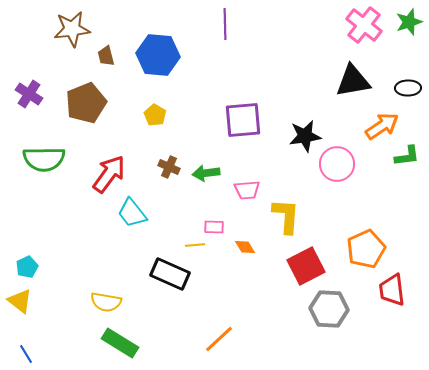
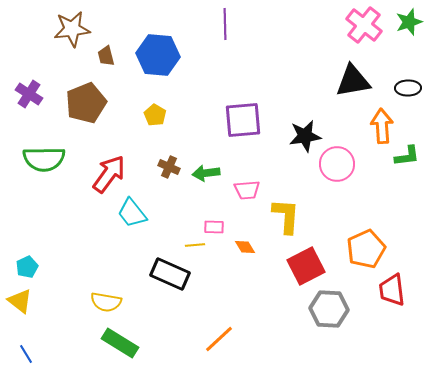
orange arrow: rotated 60 degrees counterclockwise
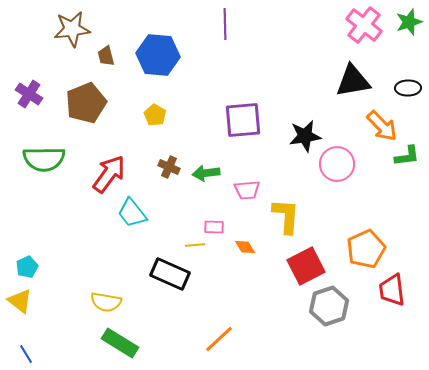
orange arrow: rotated 140 degrees clockwise
gray hexagon: moved 3 px up; rotated 21 degrees counterclockwise
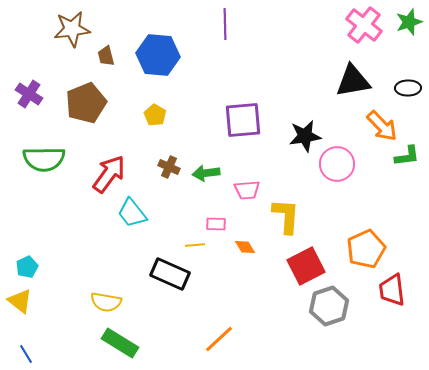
pink rectangle: moved 2 px right, 3 px up
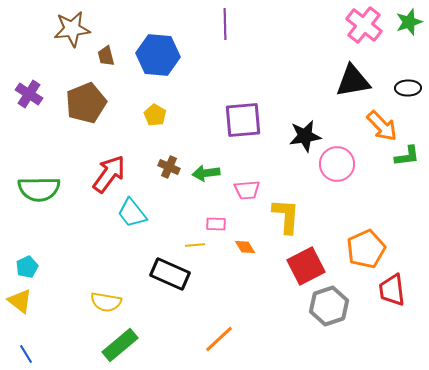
green semicircle: moved 5 px left, 30 px down
green rectangle: moved 2 px down; rotated 72 degrees counterclockwise
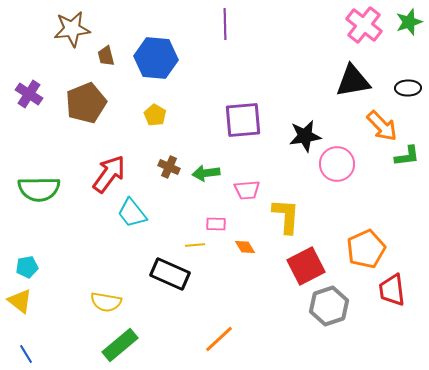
blue hexagon: moved 2 px left, 3 px down
cyan pentagon: rotated 15 degrees clockwise
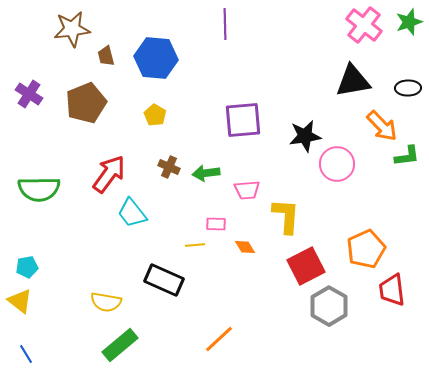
black rectangle: moved 6 px left, 6 px down
gray hexagon: rotated 12 degrees counterclockwise
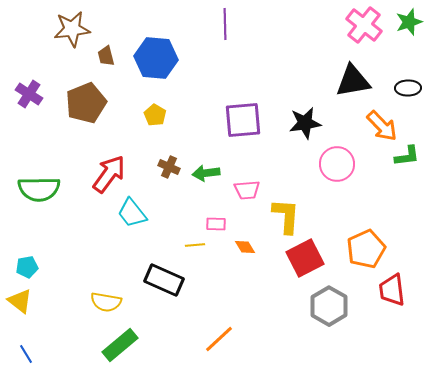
black star: moved 13 px up
red square: moved 1 px left, 8 px up
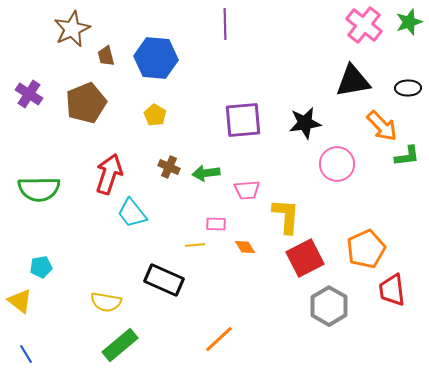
brown star: rotated 18 degrees counterclockwise
red arrow: rotated 18 degrees counterclockwise
cyan pentagon: moved 14 px right
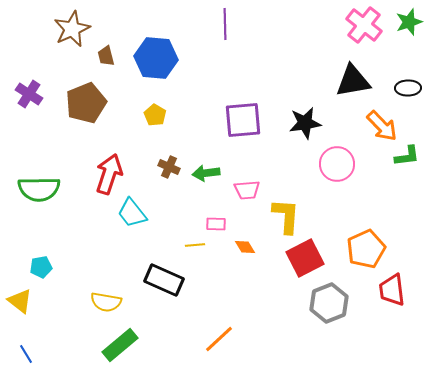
gray hexagon: moved 3 px up; rotated 9 degrees clockwise
